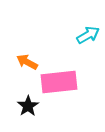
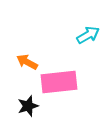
black star: rotated 15 degrees clockwise
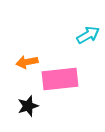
orange arrow: rotated 40 degrees counterclockwise
pink rectangle: moved 1 px right, 3 px up
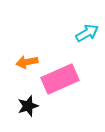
cyan arrow: moved 1 px left, 2 px up
pink rectangle: rotated 18 degrees counterclockwise
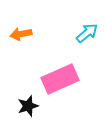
cyan arrow: rotated 10 degrees counterclockwise
orange arrow: moved 6 px left, 28 px up
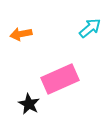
cyan arrow: moved 3 px right, 5 px up
black star: moved 1 px right, 2 px up; rotated 25 degrees counterclockwise
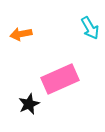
cyan arrow: rotated 100 degrees clockwise
black star: rotated 20 degrees clockwise
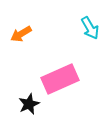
orange arrow: rotated 20 degrees counterclockwise
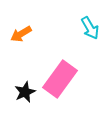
pink rectangle: rotated 30 degrees counterclockwise
black star: moved 4 px left, 12 px up
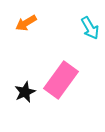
orange arrow: moved 5 px right, 11 px up
pink rectangle: moved 1 px right, 1 px down
